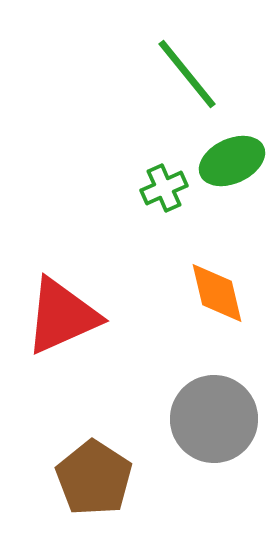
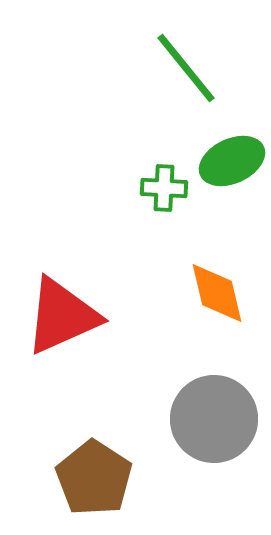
green line: moved 1 px left, 6 px up
green cross: rotated 27 degrees clockwise
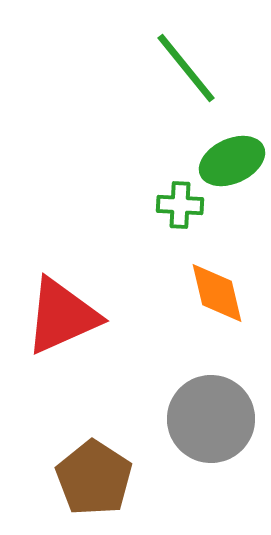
green cross: moved 16 px right, 17 px down
gray circle: moved 3 px left
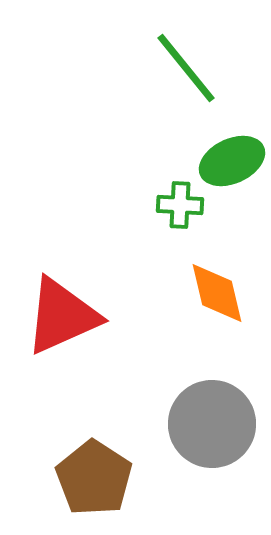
gray circle: moved 1 px right, 5 px down
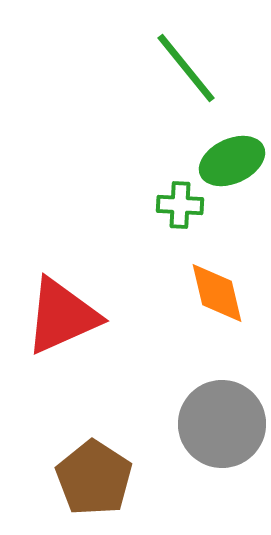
gray circle: moved 10 px right
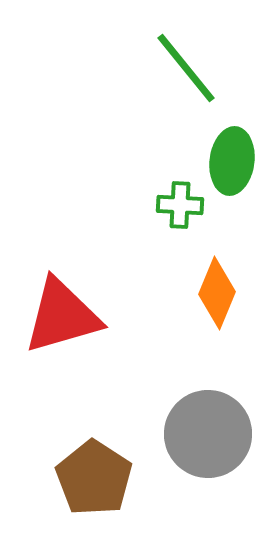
green ellipse: rotated 58 degrees counterclockwise
orange diamond: rotated 36 degrees clockwise
red triangle: rotated 8 degrees clockwise
gray circle: moved 14 px left, 10 px down
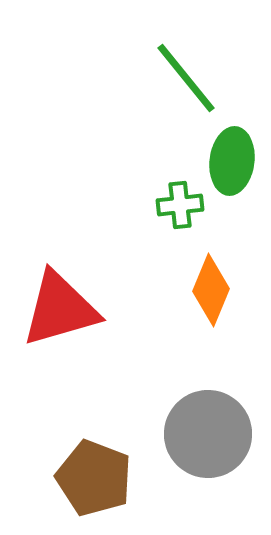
green line: moved 10 px down
green cross: rotated 9 degrees counterclockwise
orange diamond: moved 6 px left, 3 px up
red triangle: moved 2 px left, 7 px up
brown pentagon: rotated 12 degrees counterclockwise
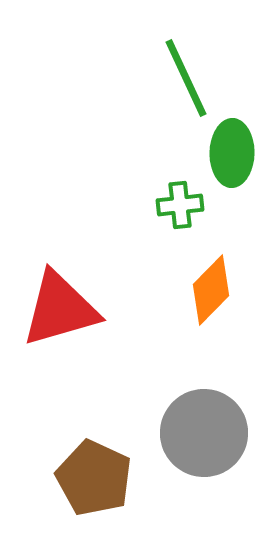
green line: rotated 14 degrees clockwise
green ellipse: moved 8 px up; rotated 6 degrees counterclockwise
orange diamond: rotated 22 degrees clockwise
gray circle: moved 4 px left, 1 px up
brown pentagon: rotated 4 degrees clockwise
